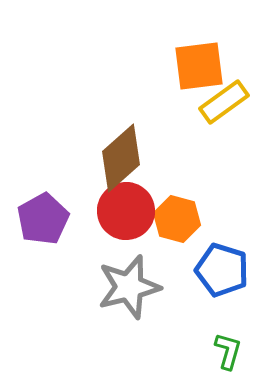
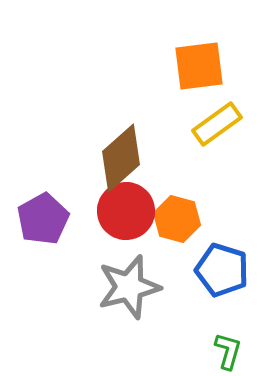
yellow rectangle: moved 7 px left, 22 px down
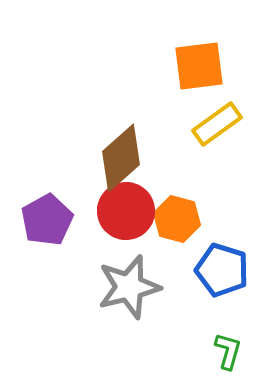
purple pentagon: moved 4 px right, 1 px down
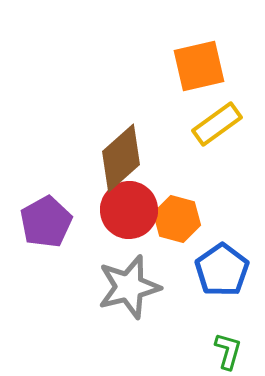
orange square: rotated 6 degrees counterclockwise
red circle: moved 3 px right, 1 px up
purple pentagon: moved 1 px left, 2 px down
blue pentagon: rotated 20 degrees clockwise
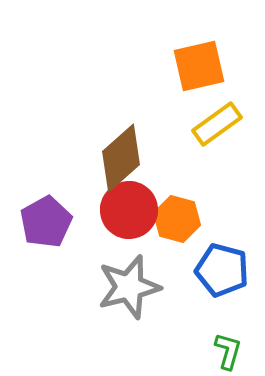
blue pentagon: rotated 22 degrees counterclockwise
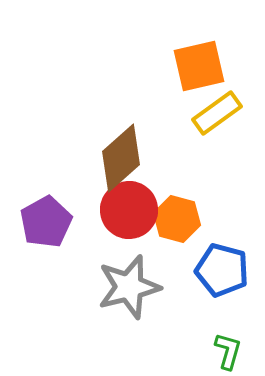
yellow rectangle: moved 11 px up
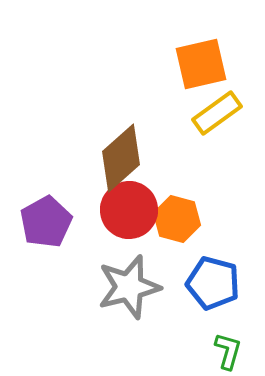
orange square: moved 2 px right, 2 px up
blue pentagon: moved 9 px left, 13 px down
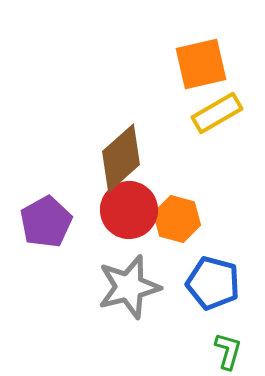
yellow rectangle: rotated 6 degrees clockwise
